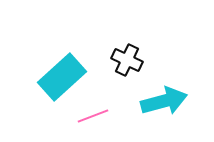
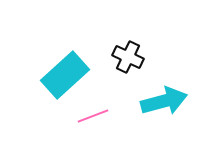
black cross: moved 1 px right, 3 px up
cyan rectangle: moved 3 px right, 2 px up
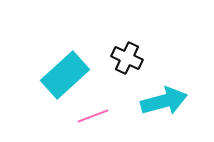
black cross: moved 1 px left, 1 px down
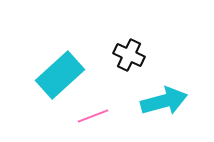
black cross: moved 2 px right, 3 px up
cyan rectangle: moved 5 px left
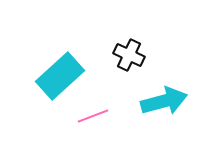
cyan rectangle: moved 1 px down
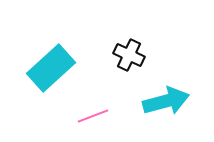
cyan rectangle: moved 9 px left, 8 px up
cyan arrow: moved 2 px right
